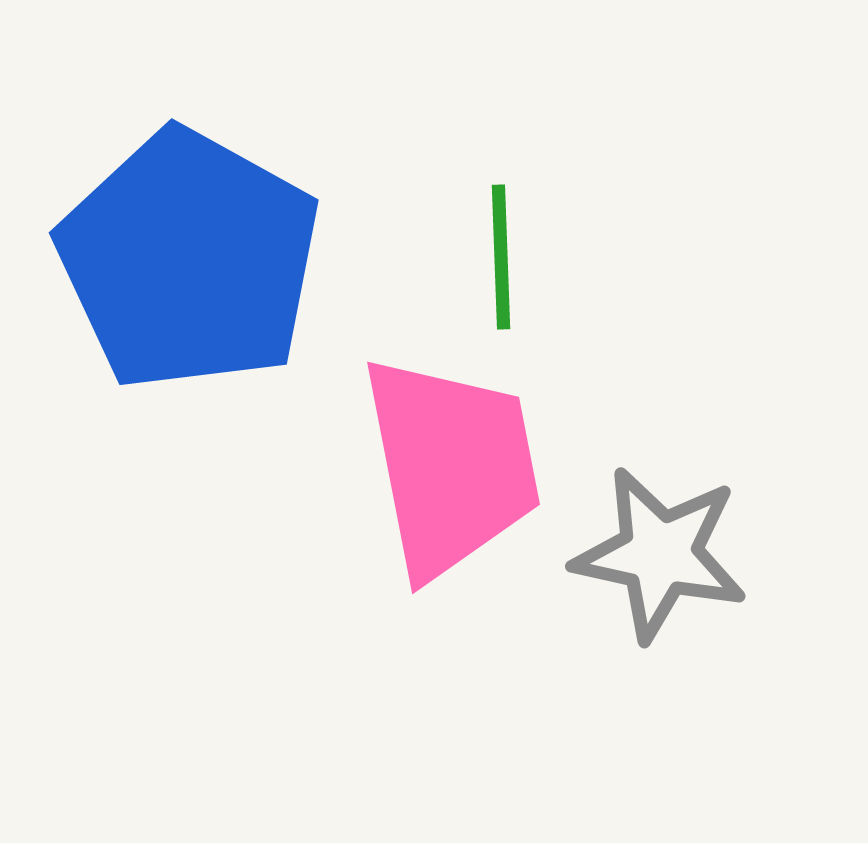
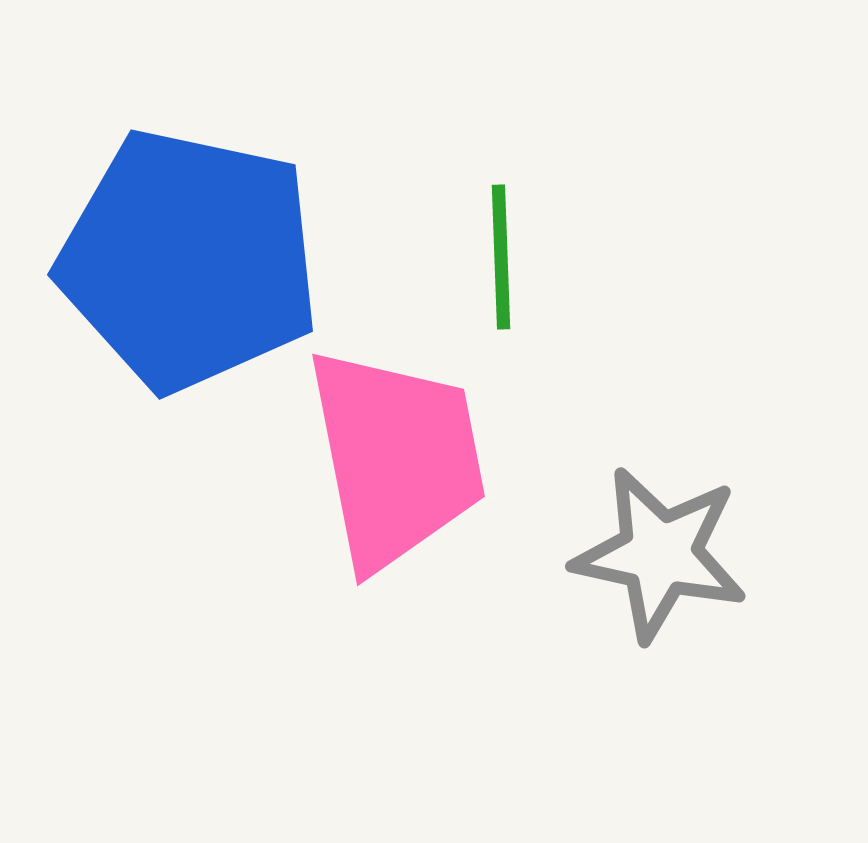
blue pentagon: rotated 17 degrees counterclockwise
pink trapezoid: moved 55 px left, 8 px up
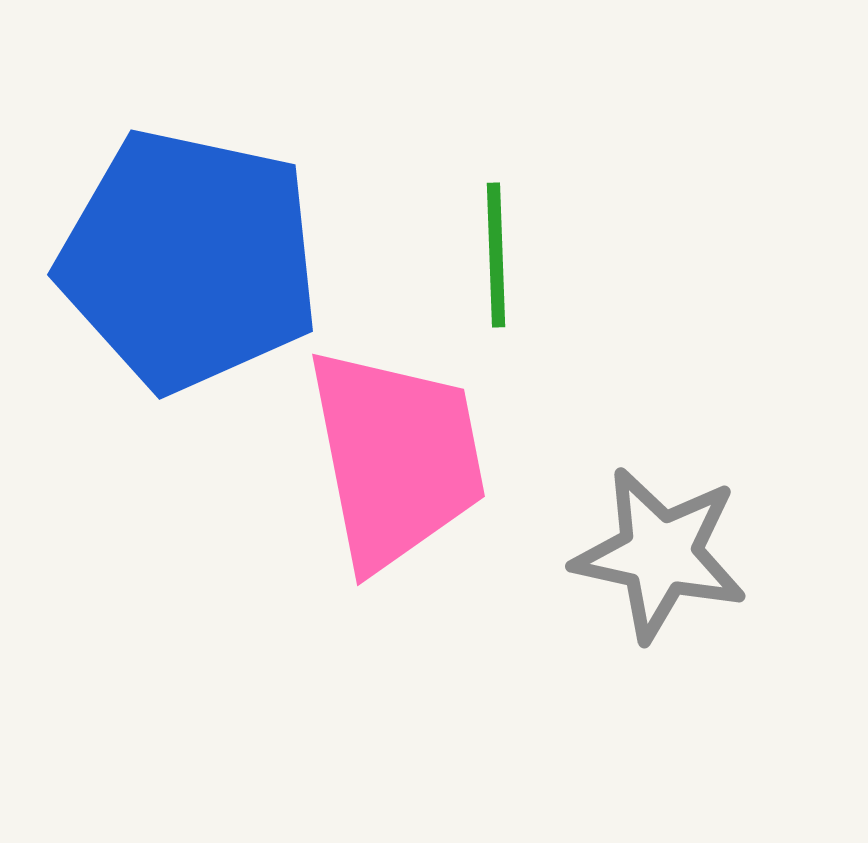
green line: moved 5 px left, 2 px up
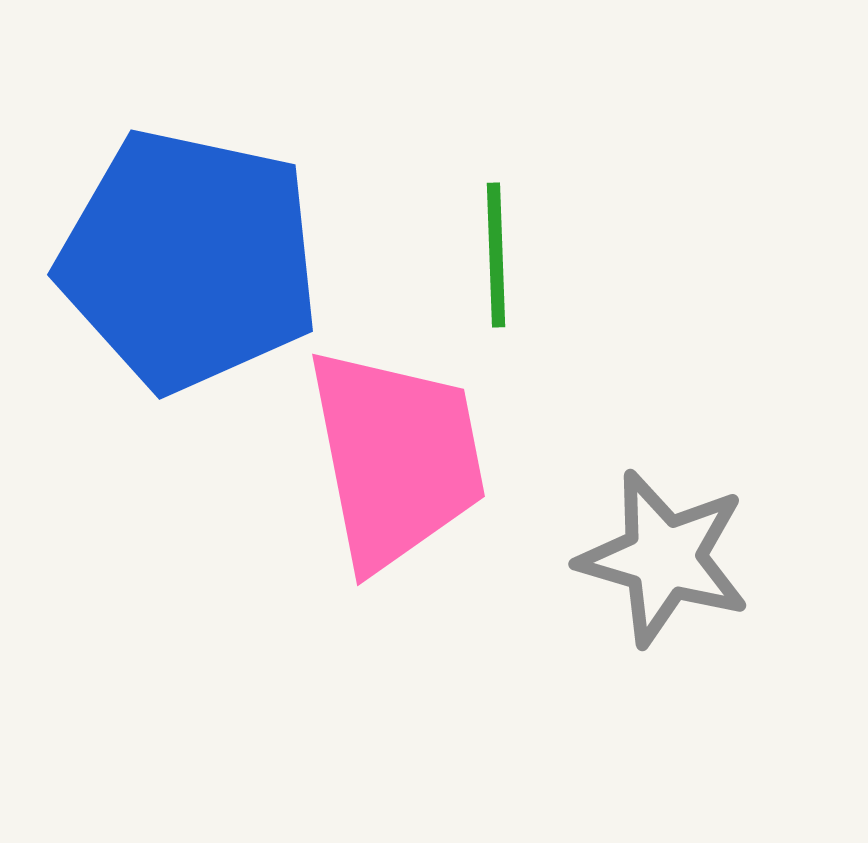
gray star: moved 4 px right, 4 px down; rotated 4 degrees clockwise
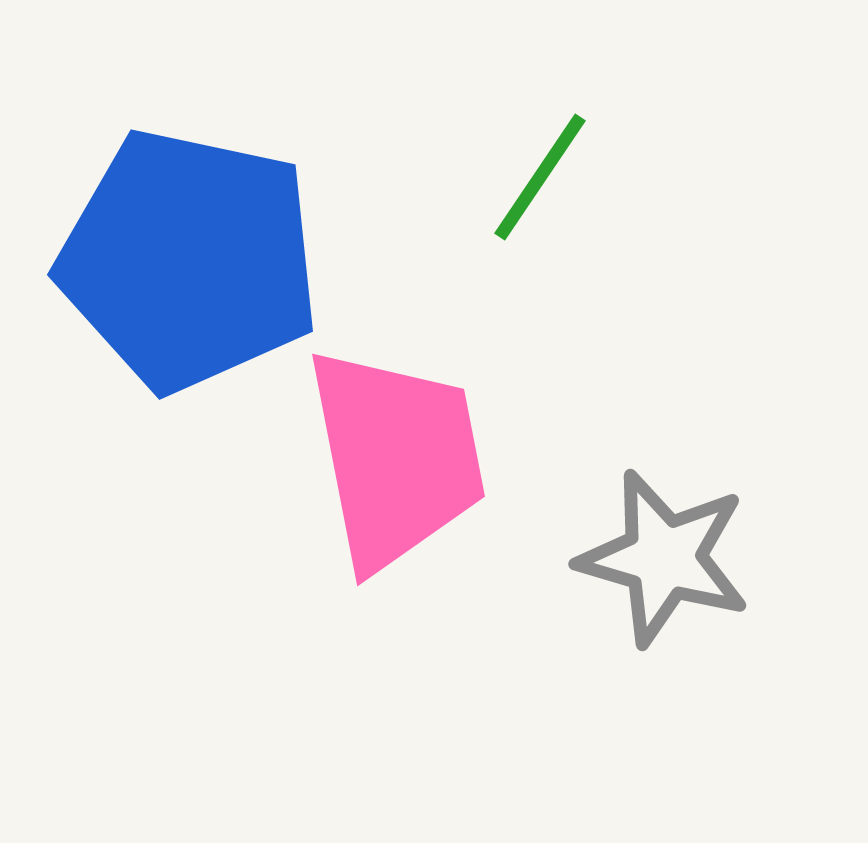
green line: moved 44 px right, 78 px up; rotated 36 degrees clockwise
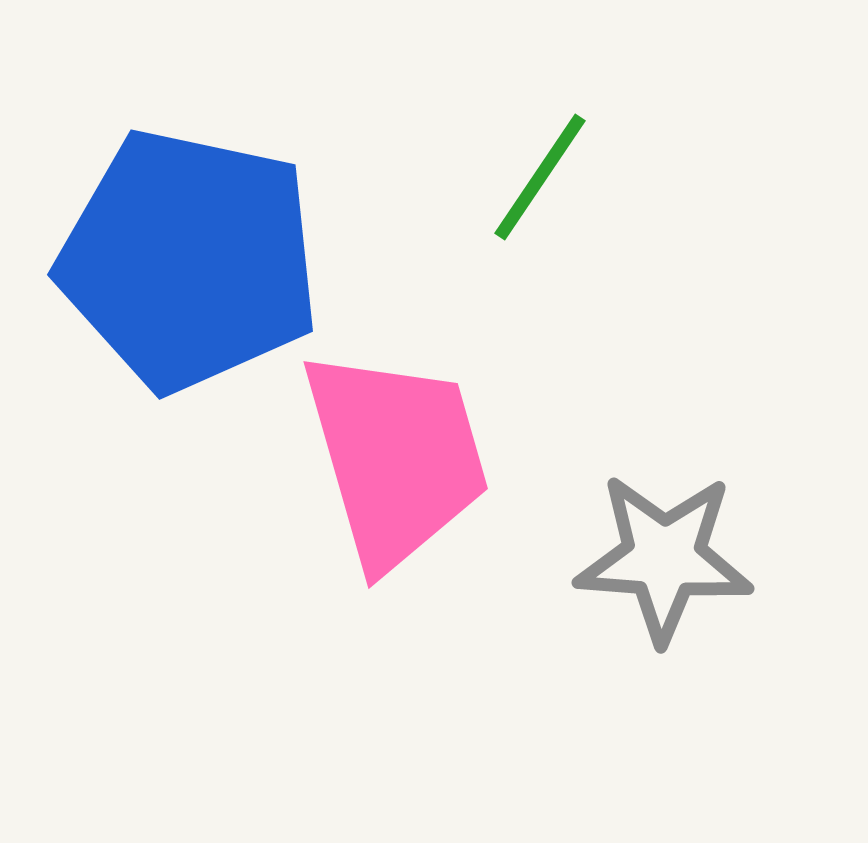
pink trapezoid: rotated 5 degrees counterclockwise
gray star: rotated 12 degrees counterclockwise
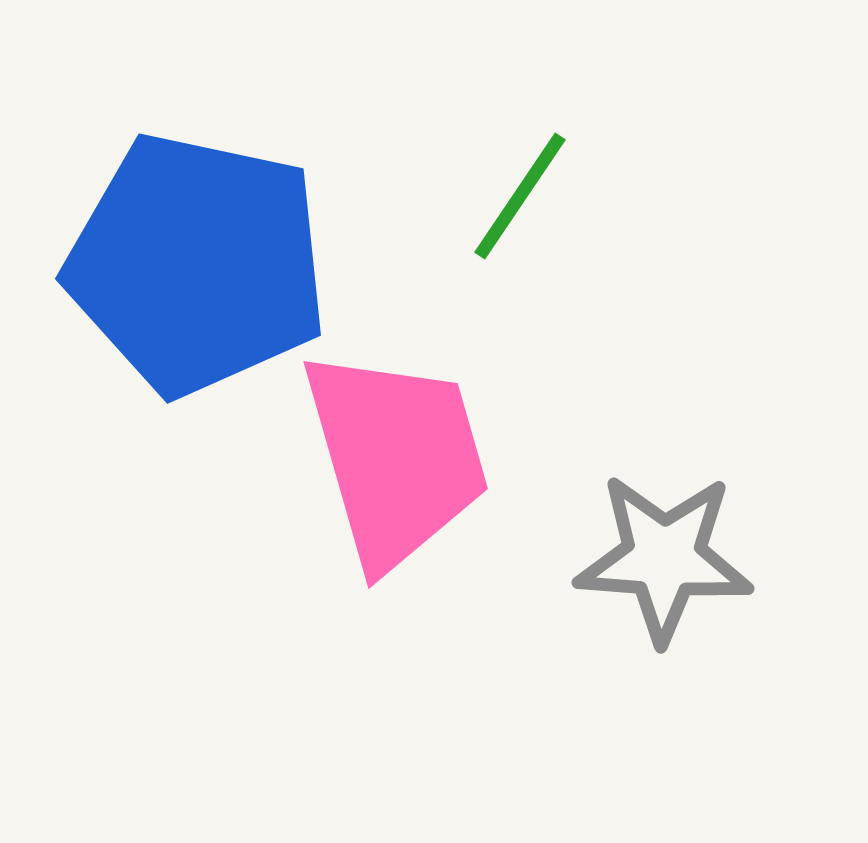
green line: moved 20 px left, 19 px down
blue pentagon: moved 8 px right, 4 px down
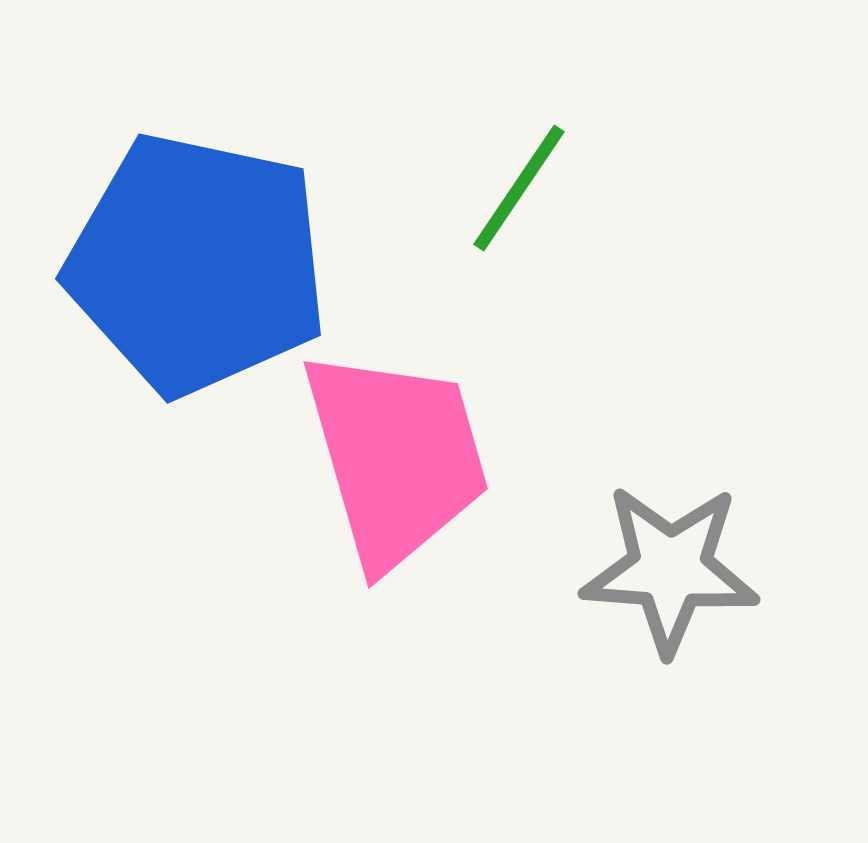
green line: moved 1 px left, 8 px up
gray star: moved 6 px right, 11 px down
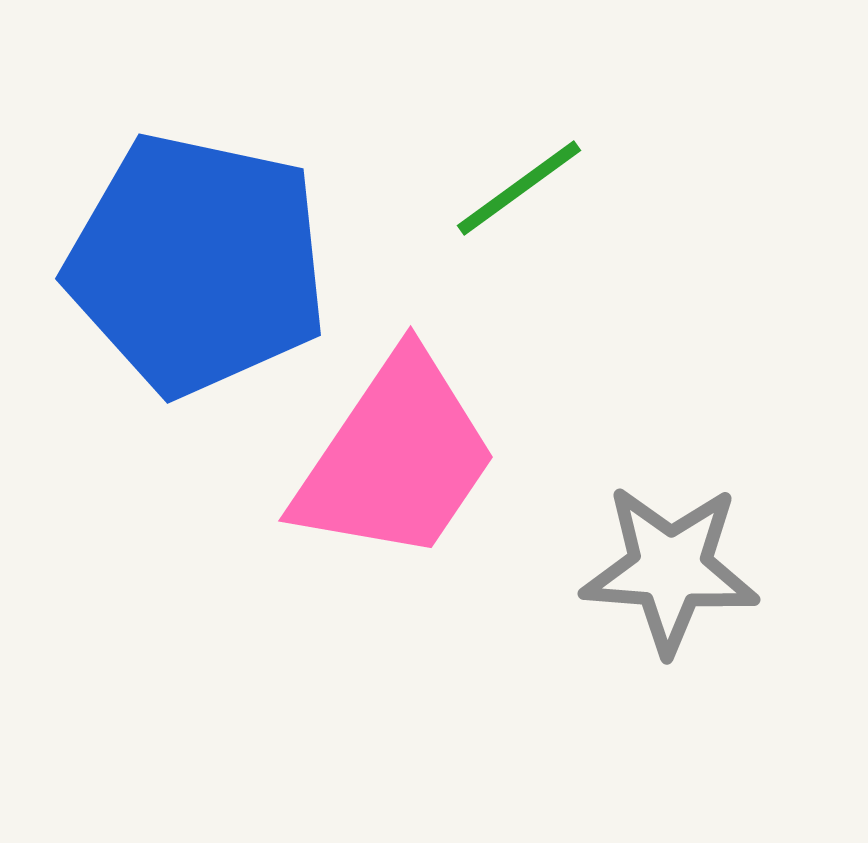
green line: rotated 20 degrees clockwise
pink trapezoid: rotated 50 degrees clockwise
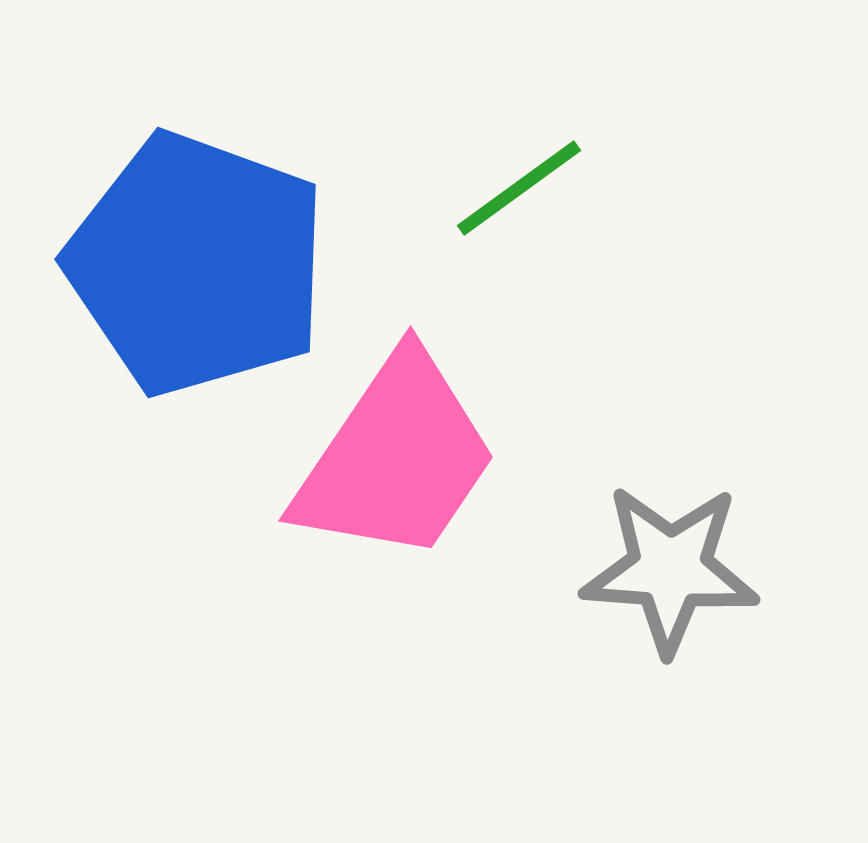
blue pentagon: rotated 8 degrees clockwise
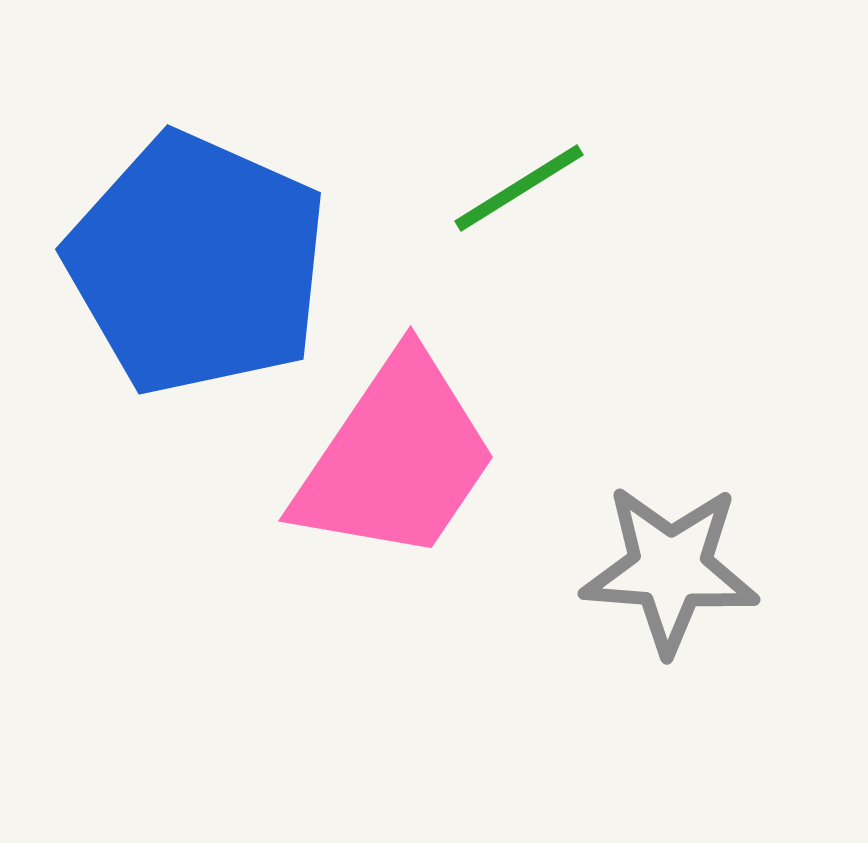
green line: rotated 4 degrees clockwise
blue pentagon: rotated 4 degrees clockwise
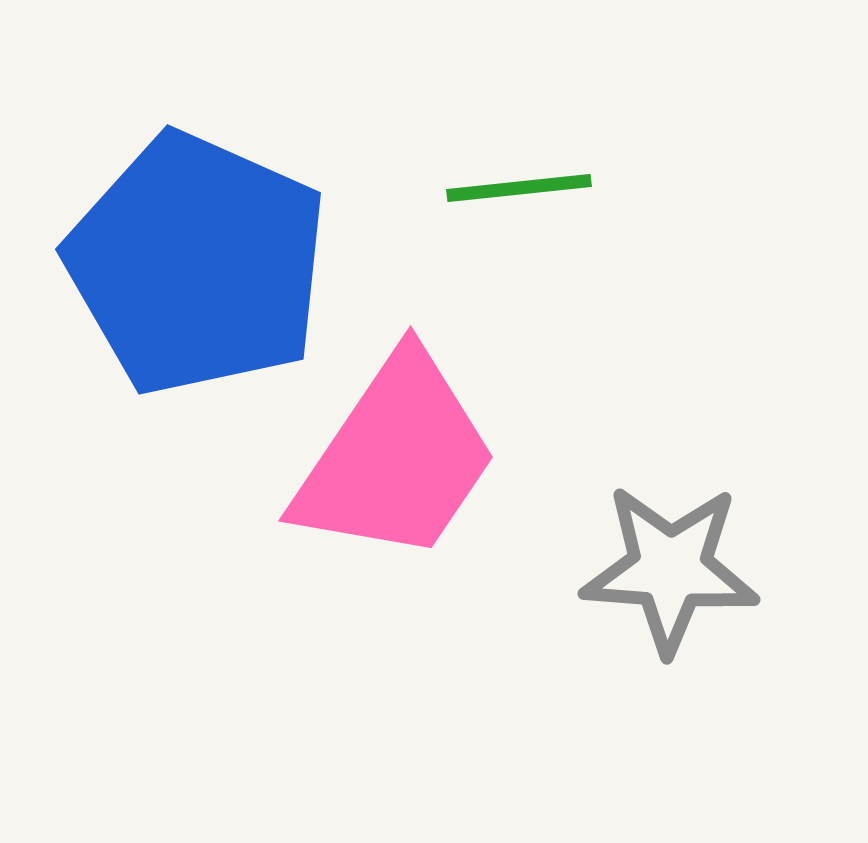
green line: rotated 26 degrees clockwise
